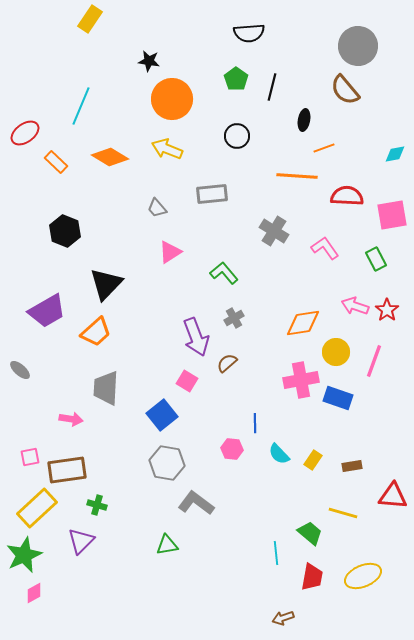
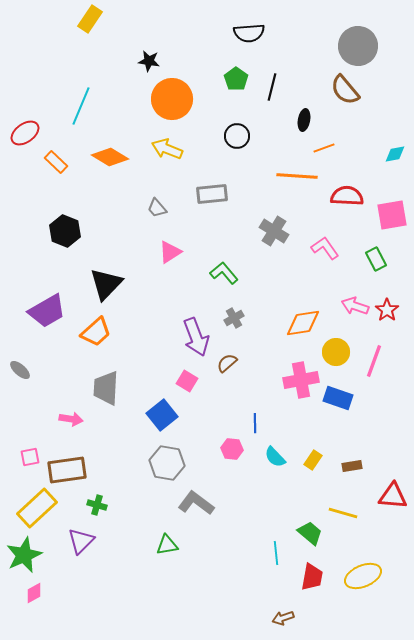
cyan semicircle at (279, 454): moved 4 px left, 3 px down
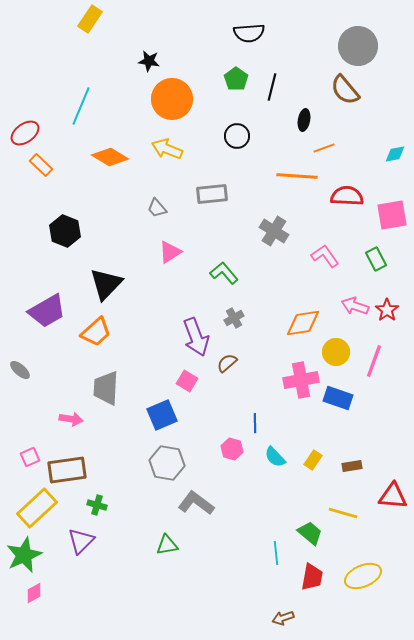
orange rectangle at (56, 162): moved 15 px left, 3 px down
pink L-shape at (325, 248): moved 8 px down
blue square at (162, 415): rotated 16 degrees clockwise
pink hexagon at (232, 449): rotated 10 degrees clockwise
pink square at (30, 457): rotated 12 degrees counterclockwise
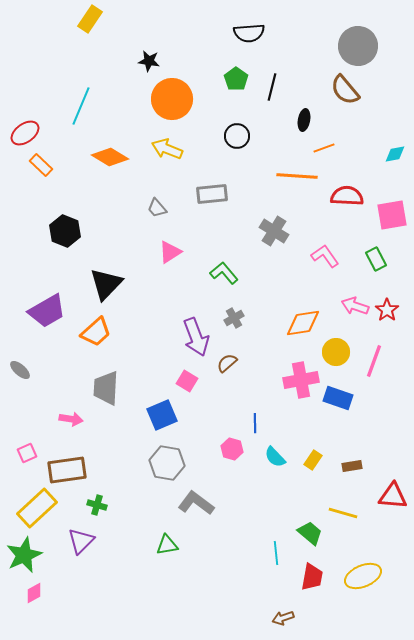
pink square at (30, 457): moved 3 px left, 4 px up
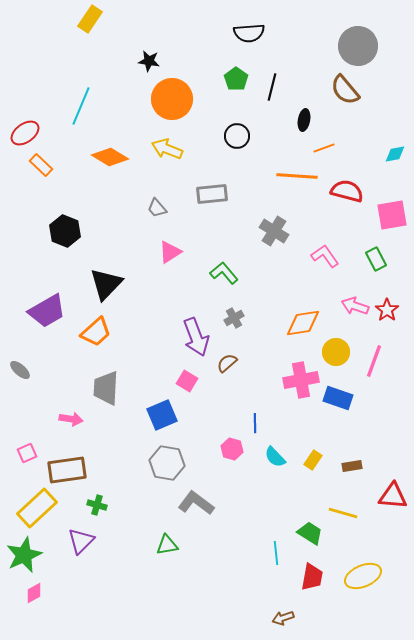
red semicircle at (347, 196): moved 5 px up; rotated 12 degrees clockwise
green trapezoid at (310, 533): rotated 8 degrees counterclockwise
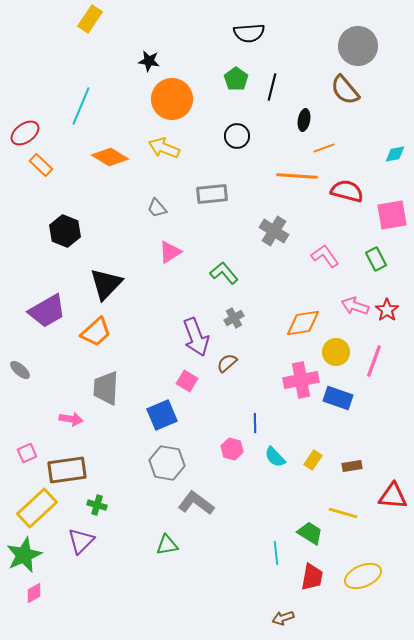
yellow arrow at (167, 149): moved 3 px left, 1 px up
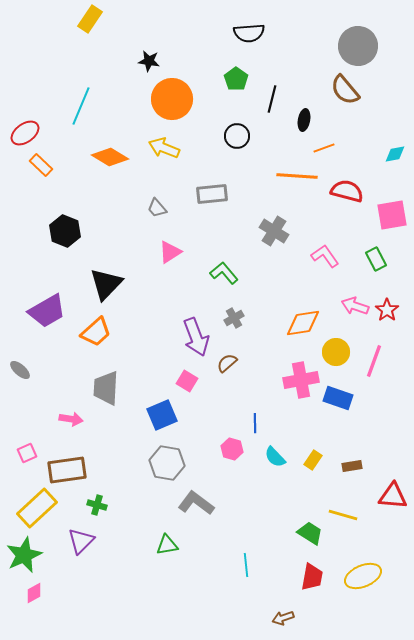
black line at (272, 87): moved 12 px down
yellow line at (343, 513): moved 2 px down
cyan line at (276, 553): moved 30 px left, 12 px down
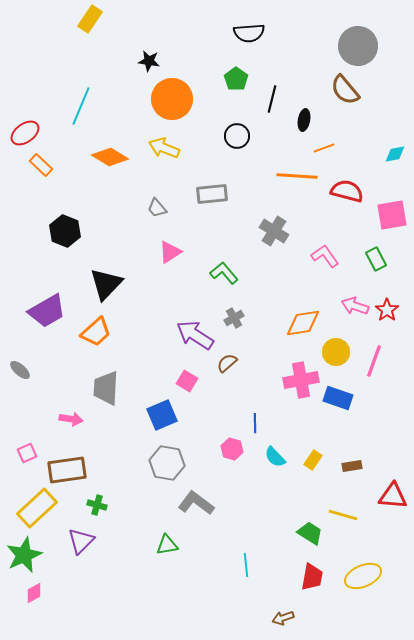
purple arrow at (196, 337): moved 1 px left, 2 px up; rotated 144 degrees clockwise
